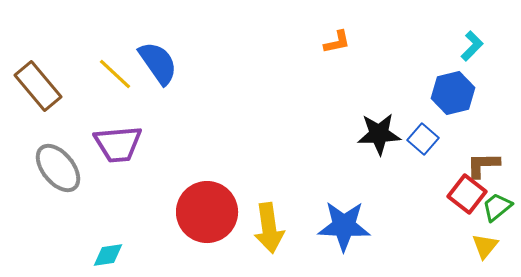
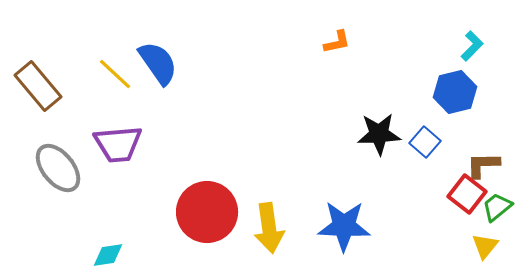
blue hexagon: moved 2 px right, 1 px up
blue square: moved 2 px right, 3 px down
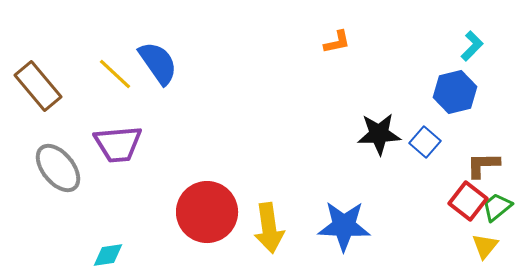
red square: moved 1 px right, 7 px down
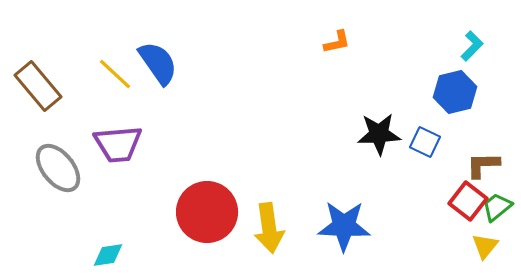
blue square: rotated 16 degrees counterclockwise
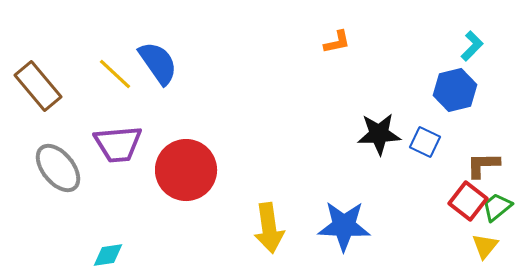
blue hexagon: moved 2 px up
red circle: moved 21 px left, 42 px up
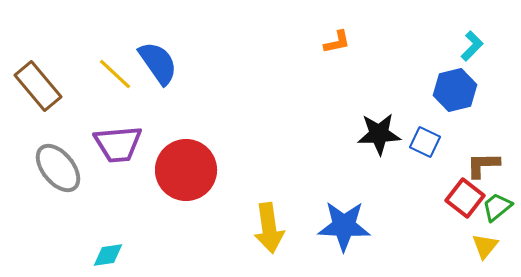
red square: moved 3 px left, 3 px up
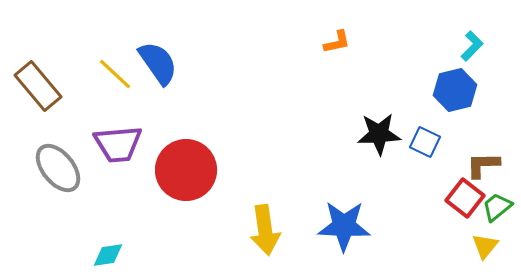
yellow arrow: moved 4 px left, 2 px down
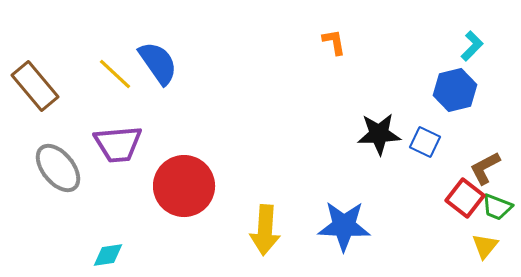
orange L-shape: moved 3 px left; rotated 88 degrees counterclockwise
brown rectangle: moved 3 px left
brown L-shape: moved 2 px right, 3 px down; rotated 27 degrees counterclockwise
red circle: moved 2 px left, 16 px down
green trapezoid: rotated 120 degrees counterclockwise
yellow arrow: rotated 12 degrees clockwise
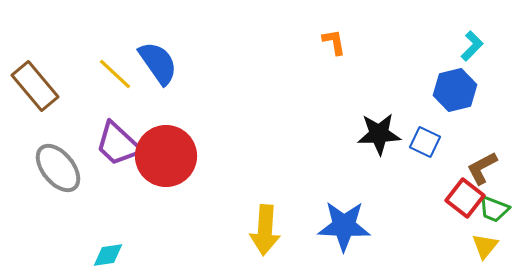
purple trapezoid: rotated 48 degrees clockwise
brown L-shape: moved 3 px left
red circle: moved 18 px left, 30 px up
green trapezoid: moved 3 px left, 2 px down
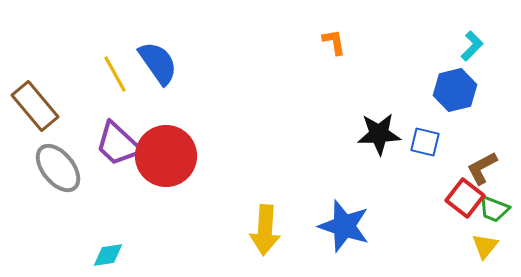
yellow line: rotated 18 degrees clockwise
brown rectangle: moved 20 px down
blue square: rotated 12 degrees counterclockwise
blue star: rotated 16 degrees clockwise
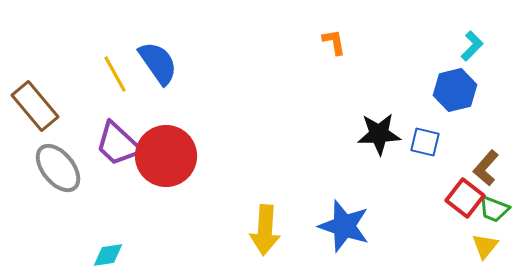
brown L-shape: moved 4 px right; rotated 21 degrees counterclockwise
